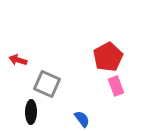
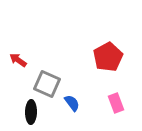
red arrow: rotated 18 degrees clockwise
pink rectangle: moved 17 px down
blue semicircle: moved 10 px left, 16 px up
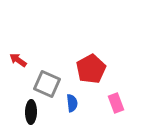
red pentagon: moved 17 px left, 12 px down
blue semicircle: rotated 30 degrees clockwise
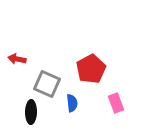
red arrow: moved 1 px left, 1 px up; rotated 24 degrees counterclockwise
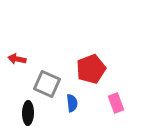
red pentagon: rotated 8 degrees clockwise
black ellipse: moved 3 px left, 1 px down
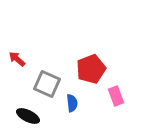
red arrow: rotated 30 degrees clockwise
pink rectangle: moved 7 px up
black ellipse: moved 3 px down; rotated 65 degrees counterclockwise
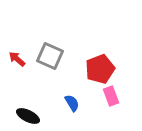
red pentagon: moved 9 px right
gray square: moved 3 px right, 28 px up
pink rectangle: moved 5 px left
blue semicircle: rotated 24 degrees counterclockwise
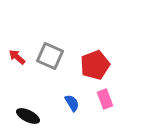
red arrow: moved 2 px up
red pentagon: moved 5 px left, 4 px up
pink rectangle: moved 6 px left, 3 px down
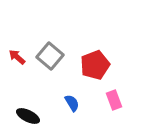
gray square: rotated 16 degrees clockwise
pink rectangle: moved 9 px right, 1 px down
